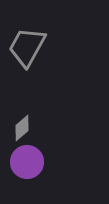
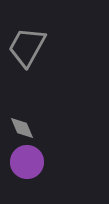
gray diamond: rotated 72 degrees counterclockwise
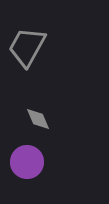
gray diamond: moved 16 px right, 9 px up
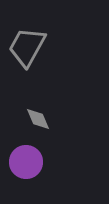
purple circle: moved 1 px left
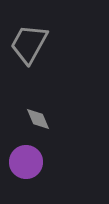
gray trapezoid: moved 2 px right, 3 px up
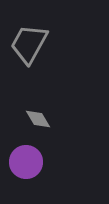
gray diamond: rotated 8 degrees counterclockwise
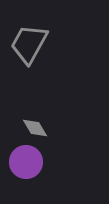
gray diamond: moved 3 px left, 9 px down
